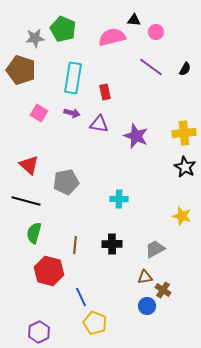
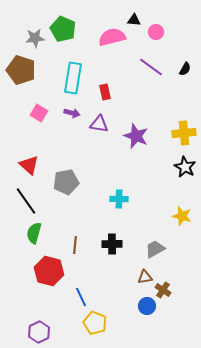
black line: rotated 40 degrees clockwise
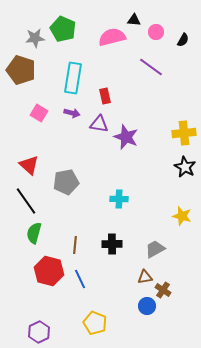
black semicircle: moved 2 px left, 29 px up
red rectangle: moved 4 px down
purple star: moved 10 px left, 1 px down
blue line: moved 1 px left, 18 px up
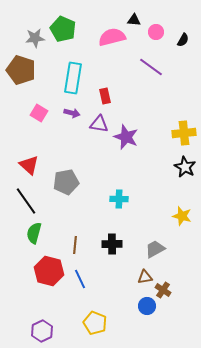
purple hexagon: moved 3 px right, 1 px up
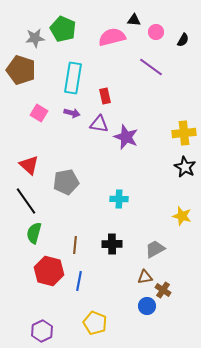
blue line: moved 1 px left, 2 px down; rotated 36 degrees clockwise
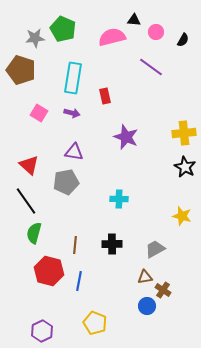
purple triangle: moved 25 px left, 28 px down
